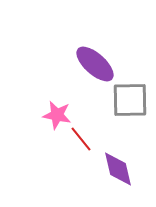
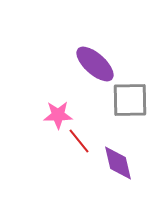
pink star: moved 1 px right; rotated 12 degrees counterclockwise
red line: moved 2 px left, 2 px down
purple diamond: moved 6 px up
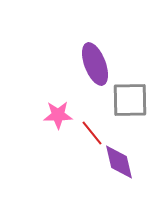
purple ellipse: rotated 27 degrees clockwise
red line: moved 13 px right, 8 px up
purple diamond: moved 1 px right, 1 px up
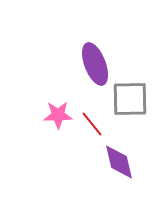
gray square: moved 1 px up
red line: moved 9 px up
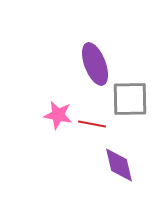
pink star: rotated 12 degrees clockwise
red line: rotated 40 degrees counterclockwise
purple diamond: moved 3 px down
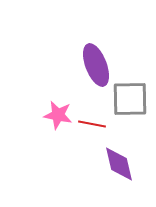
purple ellipse: moved 1 px right, 1 px down
purple diamond: moved 1 px up
